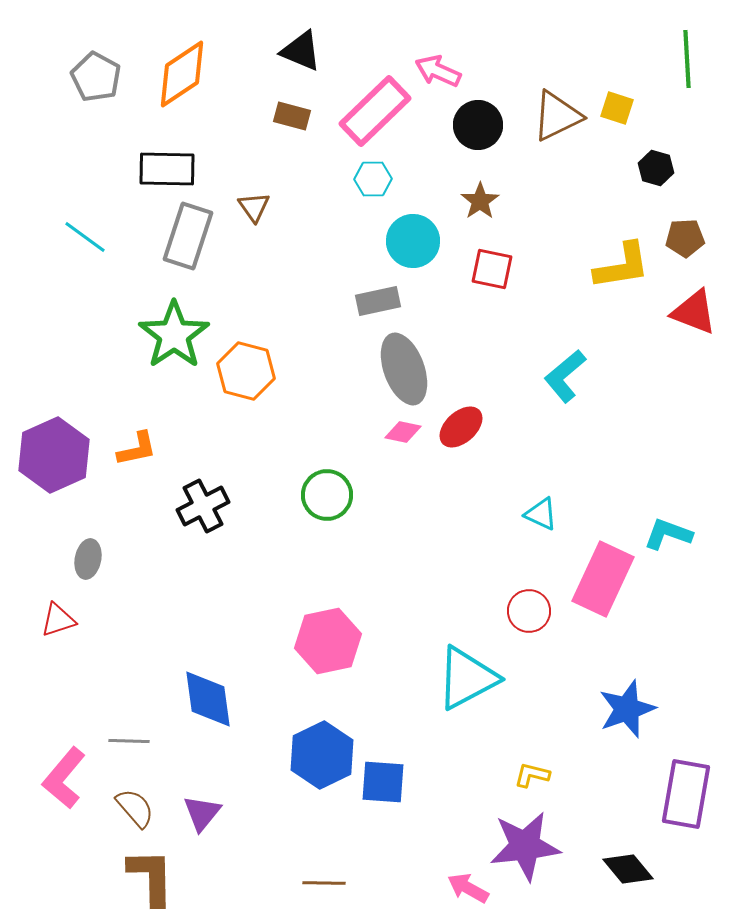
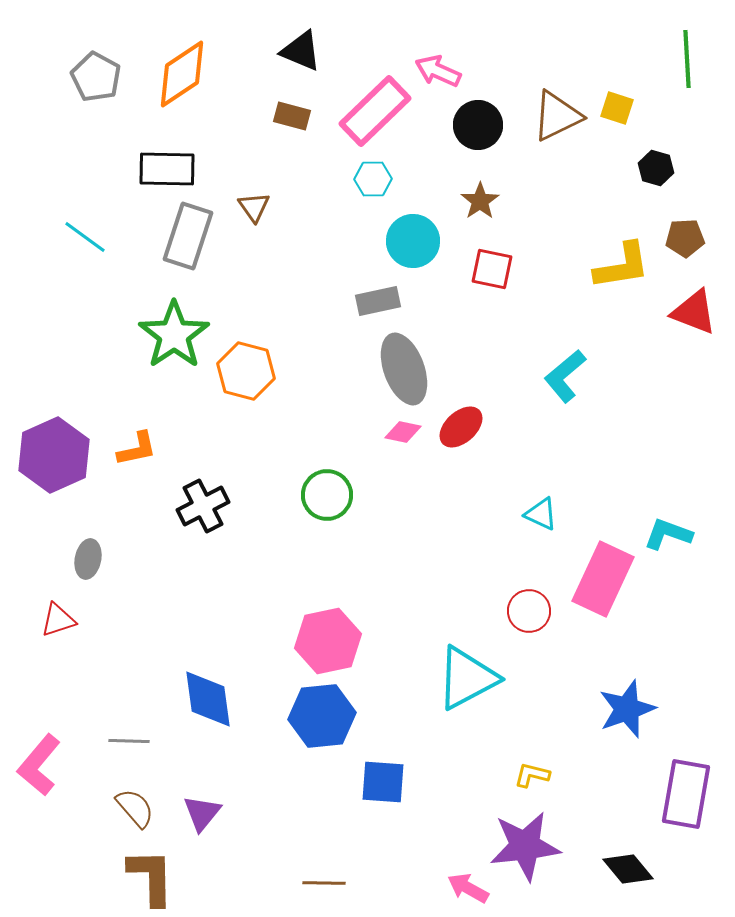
blue hexagon at (322, 755): moved 39 px up; rotated 20 degrees clockwise
pink L-shape at (64, 778): moved 25 px left, 13 px up
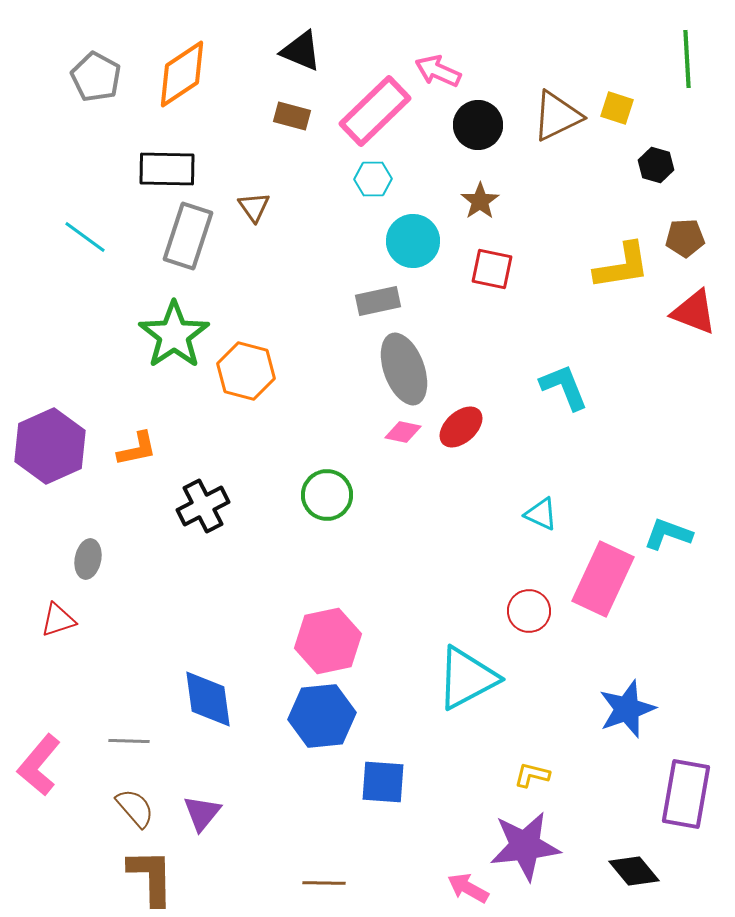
black hexagon at (656, 168): moved 3 px up
cyan L-shape at (565, 376): moved 1 px left, 11 px down; rotated 108 degrees clockwise
purple hexagon at (54, 455): moved 4 px left, 9 px up
black diamond at (628, 869): moved 6 px right, 2 px down
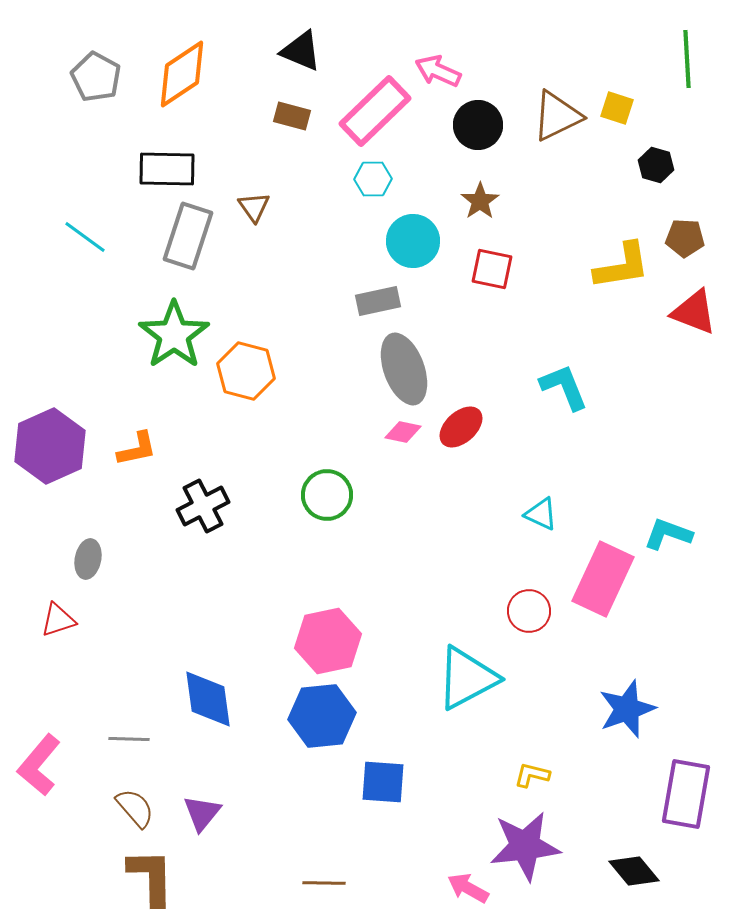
brown pentagon at (685, 238): rotated 6 degrees clockwise
gray line at (129, 741): moved 2 px up
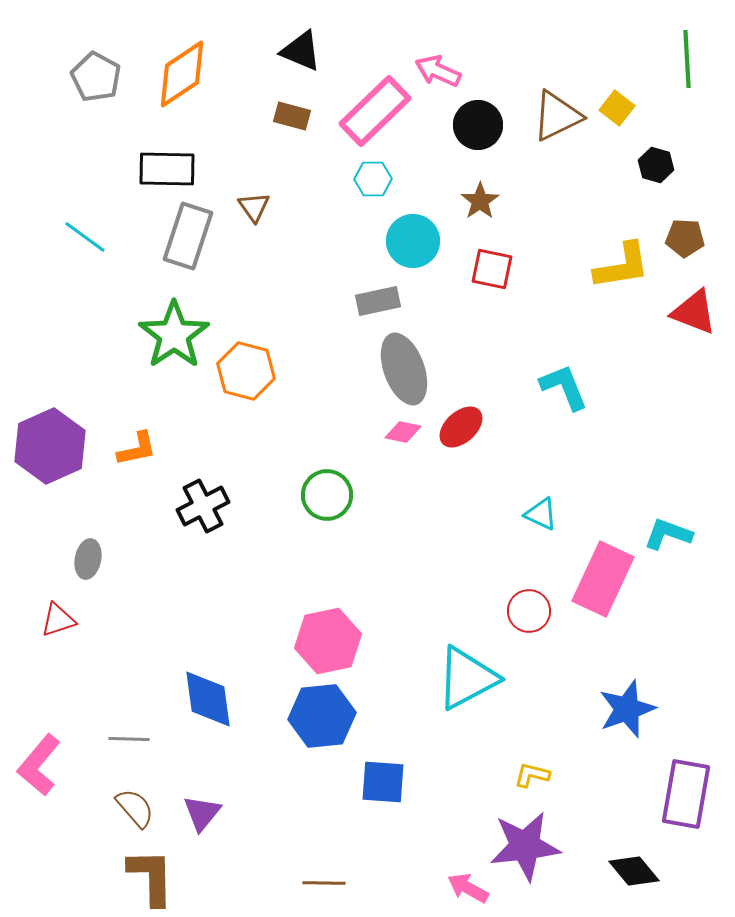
yellow square at (617, 108): rotated 20 degrees clockwise
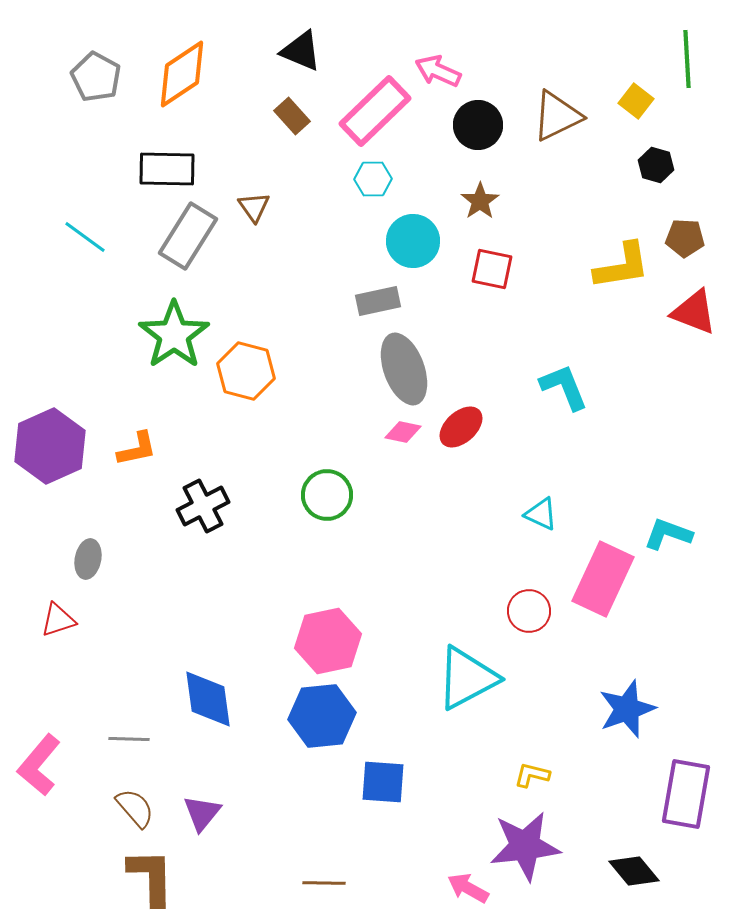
yellow square at (617, 108): moved 19 px right, 7 px up
brown rectangle at (292, 116): rotated 33 degrees clockwise
gray rectangle at (188, 236): rotated 14 degrees clockwise
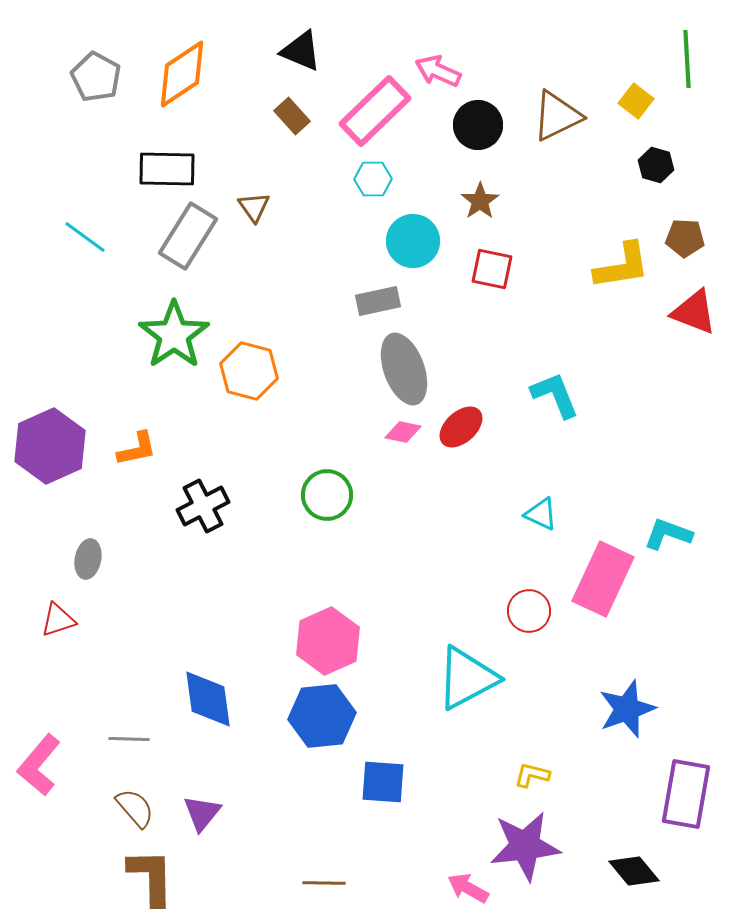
orange hexagon at (246, 371): moved 3 px right
cyan L-shape at (564, 387): moved 9 px left, 8 px down
pink hexagon at (328, 641): rotated 12 degrees counterclockwise
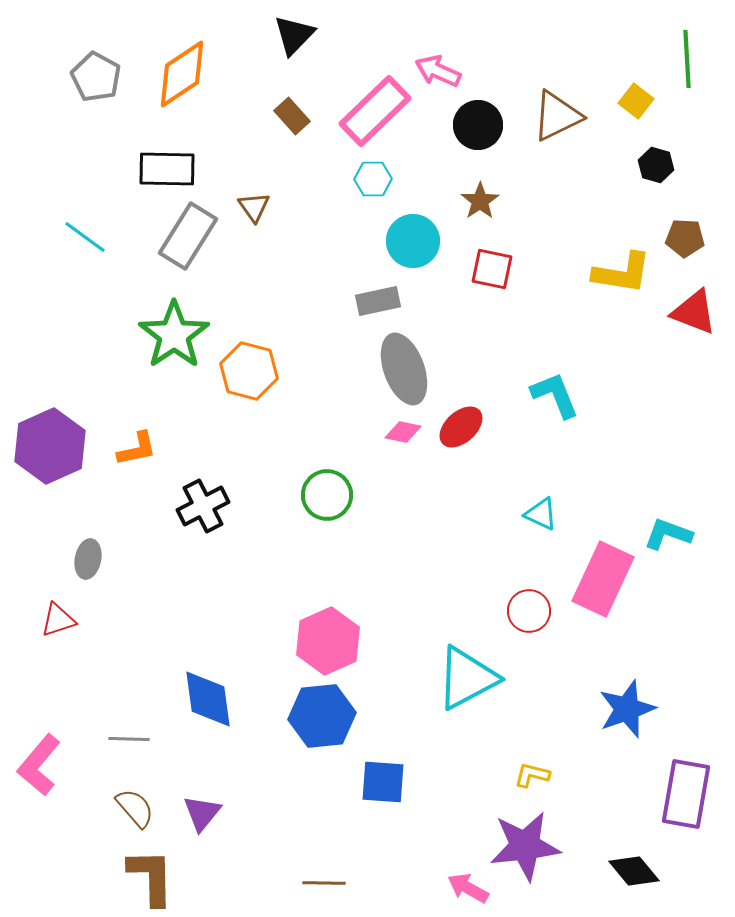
black triangle at (301, 51): moved 7 px left, 16 px up; rotated 51 degrees clockwise
yellow L-shape at (622, 266): moved 7 px down; rotated 18 degrees clockwise
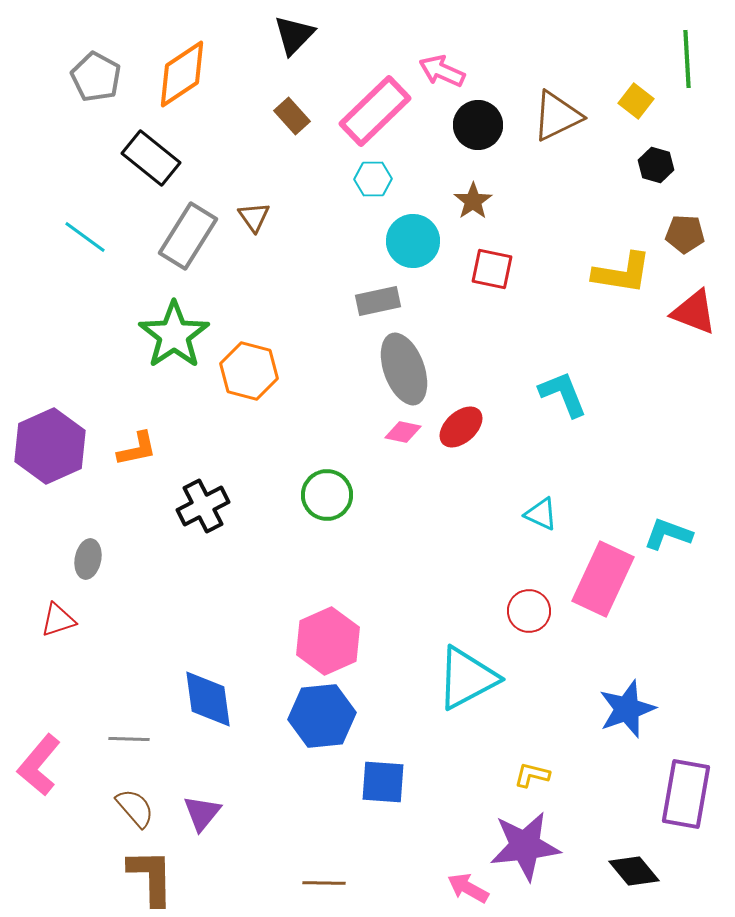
pink arrow at (438, 71): moved 4 px right
black rectangle at (167, 169): moved 16 px left, 11 px up; rotated 38 degrees clockwise
brown star at (480, 201): moved 7 px left
brown triangle at (254, 207): moved 10 px down
brown pentagon at (685, 238): moved 4 px up
cyan L-shape at (555, 395): moved 8 px right, 1 px up
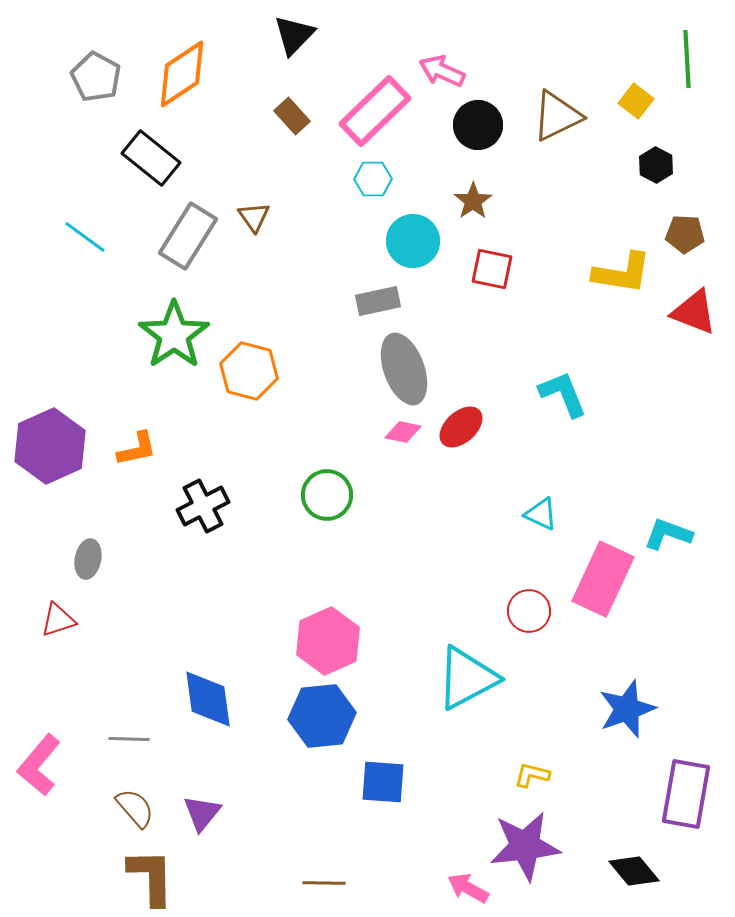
black hexagon at (656, 165): rotated 12 degrees clockwise
